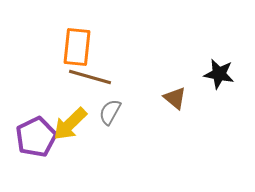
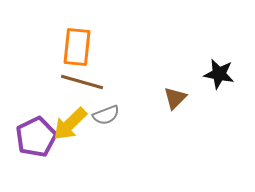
brown line: moved 8 px left, 5 px down
brown triangle: rotated 35 degrees clockwise
gray semicircle: moved 4 px left, 3 px down; rotated 140 degrees counterclockwise
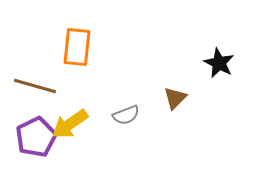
black star: moved 11 px up; rotated 16 degrees clockwise
brown line: moved 47 px left, 4 px down
gray semicircle: moved 20 px right
yellow arrow: rotated 9 degrees clockwise
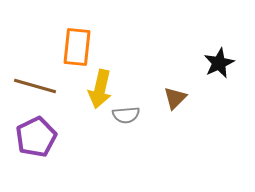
black star: rotated 20 degrees clockwise
gray semicircle: rotated 16 degrees clockwise
yellow arrow: moved 30 px right, 35 px up; rotated 42 degrees counterclockwise
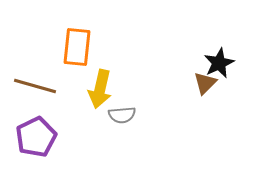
brown triangle: moved 30 px right, 15 px up
gray semicircle: moved 4 px left
